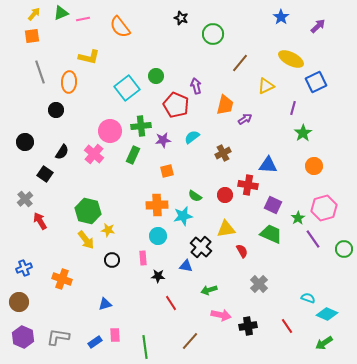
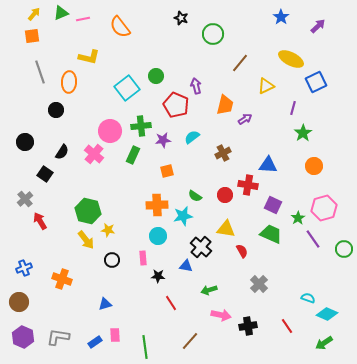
yellow triangle at (226, 229): rotated 18 degrees clockwise
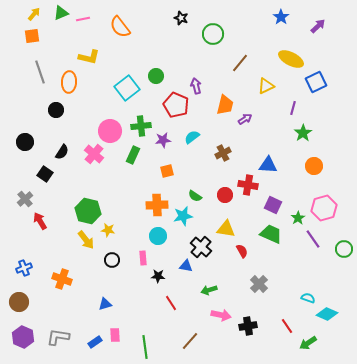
green arrow at (324, 343): moved 16 px left
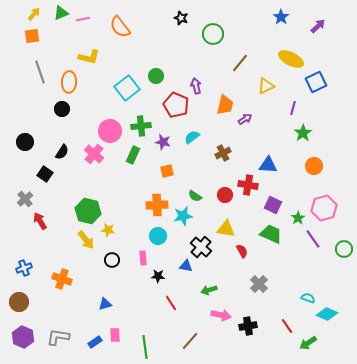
black circle at (56, 110): moved 6 px right, 1 px up
purple star at (163, 140): moved 2 px down; rotated 21 degrees clockwise
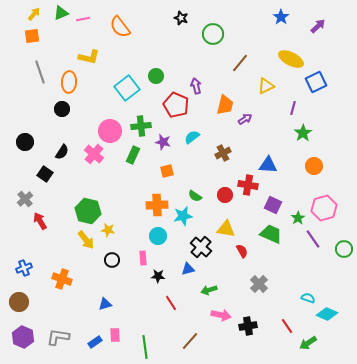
blue triangle at (186, 266): moved 2 px right, 3 px down; rotated 24 degrees counterclockwise
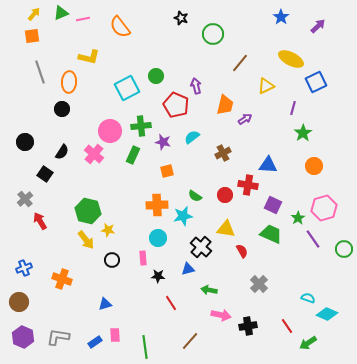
cyan square at (127, 88): rotated 10 degrees clockwise
cyan circle at (158, 236): moved 2 px down
green arrow at (209, 290): rotated 28 degrees clockwise
